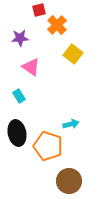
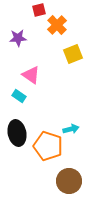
purple star: moved 2 px left
yellow square: rotated 30 degrees clockwise
pink triangle: moved 8 px down
cyan rectangle: rotated 24 degrees counterclockwise
cyan arrow: moved 5 px down
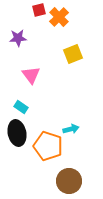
orange cross: moved 2 px right, 8 px up
pink triangle: rotated 18 degrees clockwise
cyan rectangle: moved 2 px right, 11 px down
